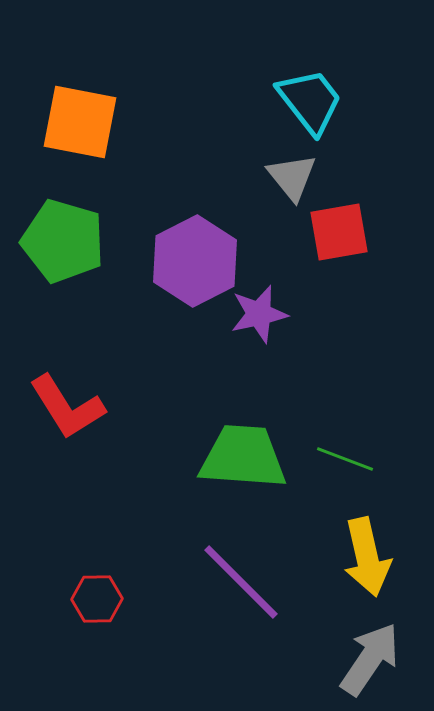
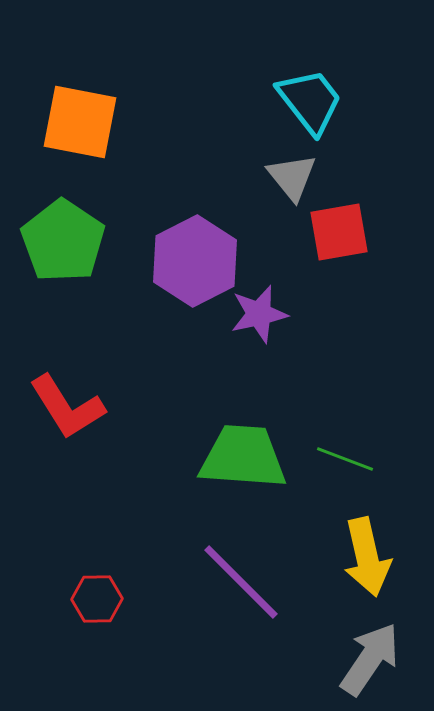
green pentagon: rotated 18 degrees clockwise
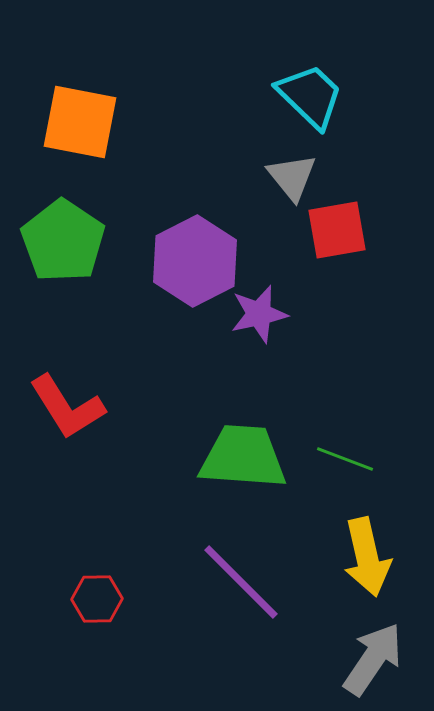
cyan trapezoid: moved 5 px up; rotated 8 degrees counterclockwise
red square: moved 2 px left, 2 px up
gray arrow: moved 3 px right
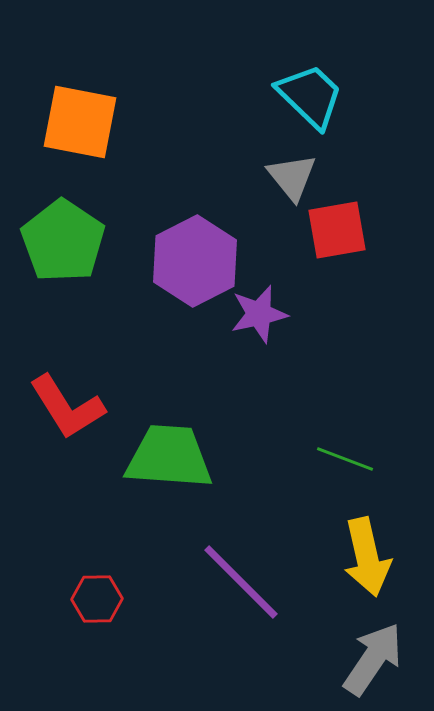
green trapezoid: moved 74 px left
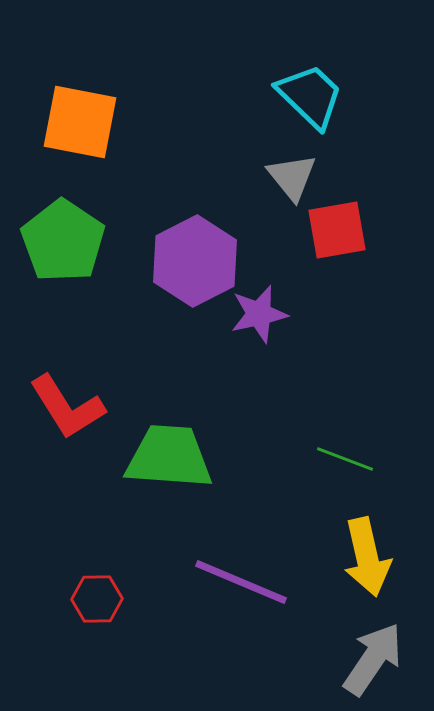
purple line: rotated 22 degrees counterclockwise
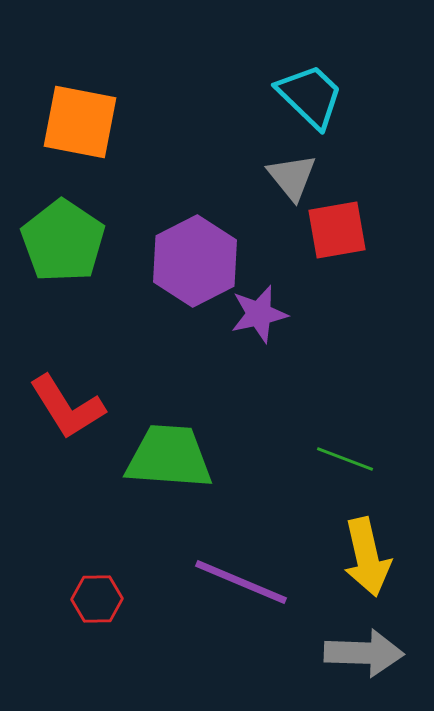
gray arrow: moved 9 px left, 6 px up; rotated 58 degrees clockwise
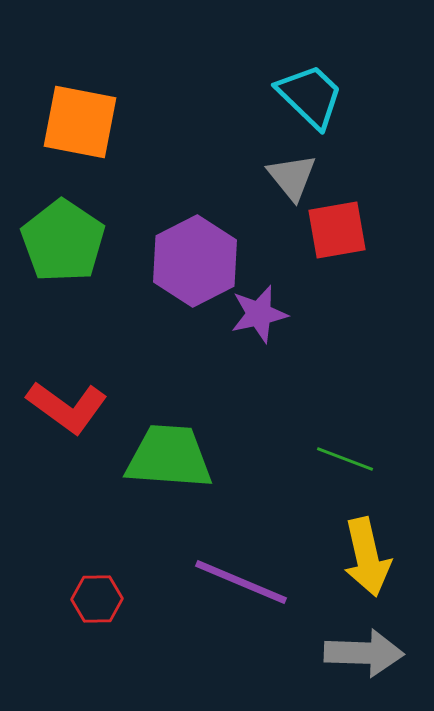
red L-shape: rotated 22 degrees counterclockwise
